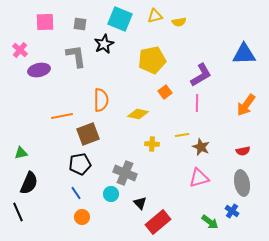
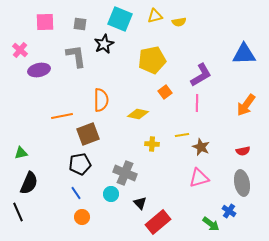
blue cross: moved 3 px left
green arrow: moved 1 px right, 2 px down
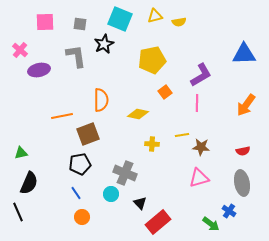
brown star: rotated 18 degrees counterclockwise
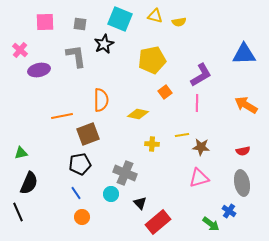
yellow triangle: rotated 28 degrees clockwise
orange arrow: rotated 85 degrees clockwise
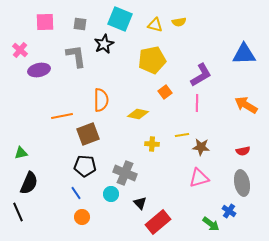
yellow triangle: moved 9 px down
black pentagon: moved 5 px right, 2 px down; rotated 15 degrees clockwise
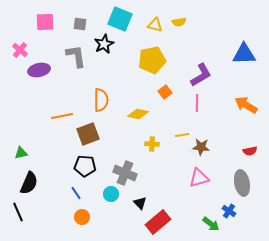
red semicircle: moved 7 px right
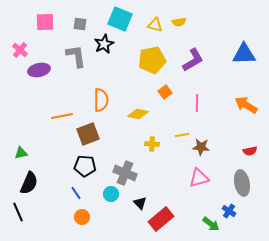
purple L-shape: moved 8 px left, 15 px up
red rectangle: moved 3 px right, 3 px up
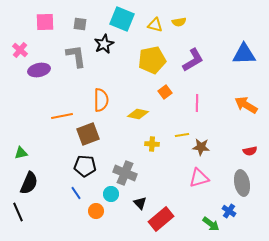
cyan square: moved 2 px right
orange circle: moved 14 px right, 6 px up
